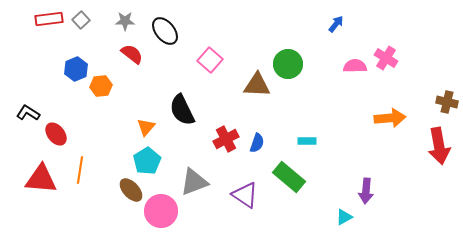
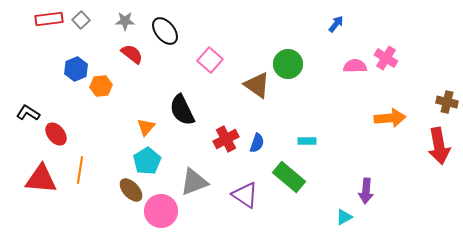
brown triangle: rotated 32 degrees clockwise
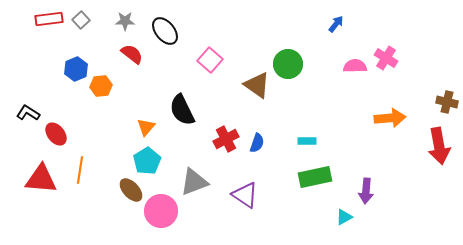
green rectangle: moved 26 px right; rotated 52 degrees counterclockwise
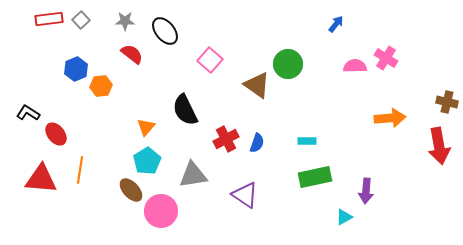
black semicircle: moved 3 px right
gray triangle: moved 1 px left, 7 px up; rotated 12 degrees clockwise
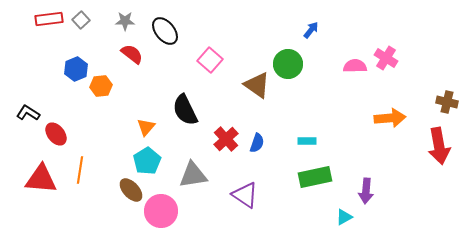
blue arrow: moved 25 px left, 6 px down
red cross: rotated 15 degrees counterclockwise
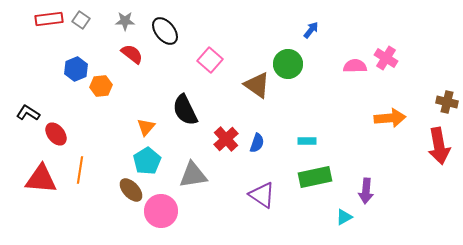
gray square: rotated 12 degrees counterclockwise
purple triangle: moved 17 px right
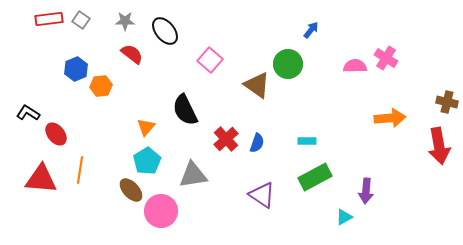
green rectangle: rotated 16 degrees counterclockwise
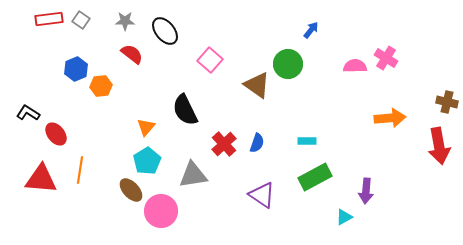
red cross: moved 2 px left, 5 px down
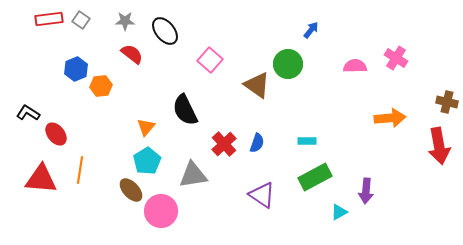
pink cross: moved 10 px right
cyan triangle: moved 5 px left, 5 px up
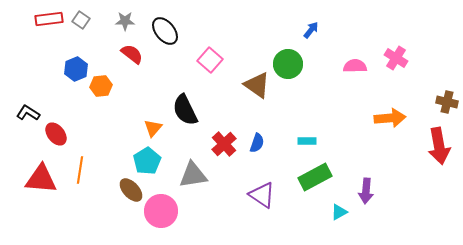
orange triangle: moved 7 px right, 1 px down
